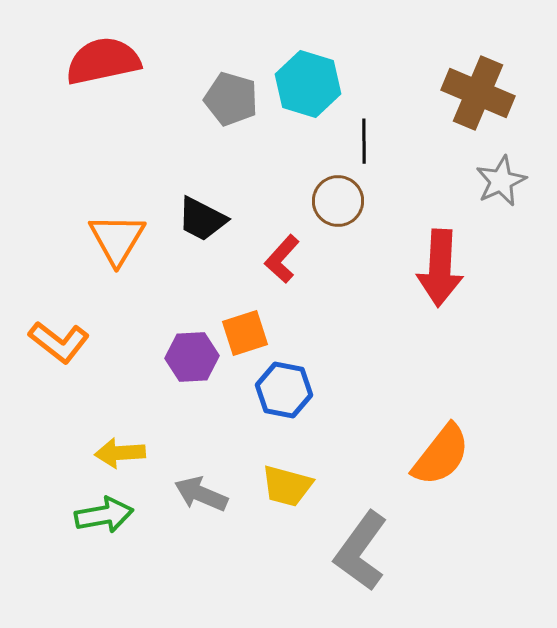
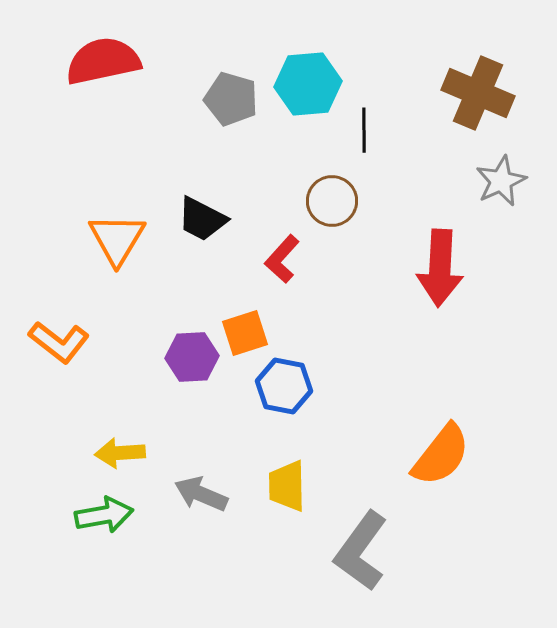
cyan hexagon: rotated 22 degrees counterclockwise
black line: moved 11 px up
brown circle: moved 6 px left
blue hexagon: moved 4 px up
yellow trapezoid: rotated 74 degrees clockwise
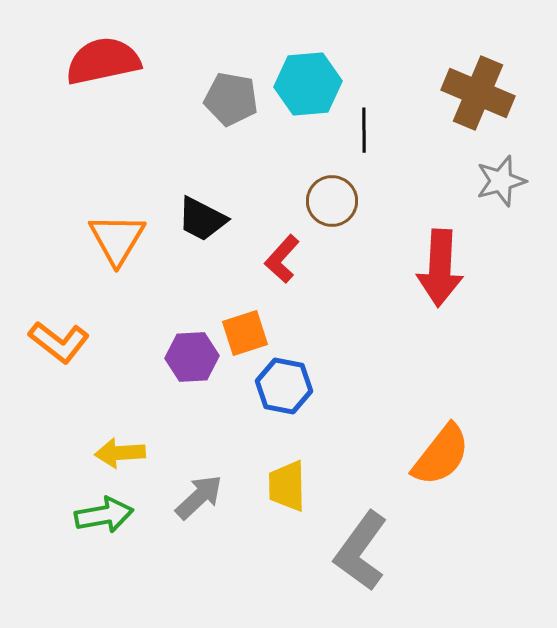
gray pentagon: rotated 6 degrees counterclockwise
gray star: rotated 9 degrees clockwise
gray arrow: moved 2 px left, 3 px down; rotated 114 degrees clockwise
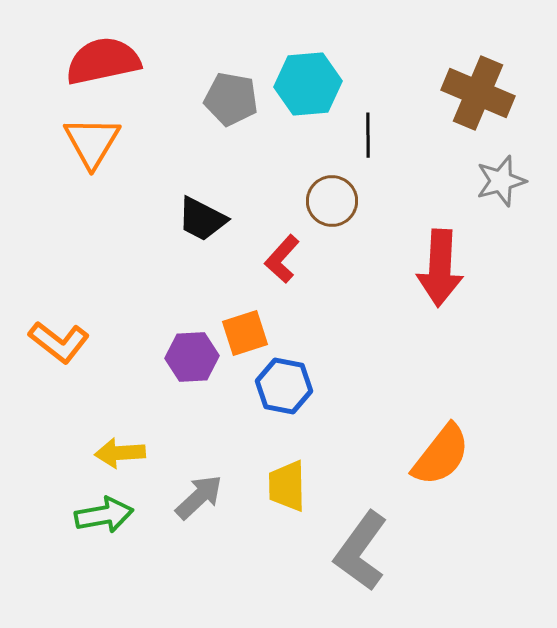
black line: moved 4 px right, 5 px down
orange triangle: moved 25 px left, 97 px up
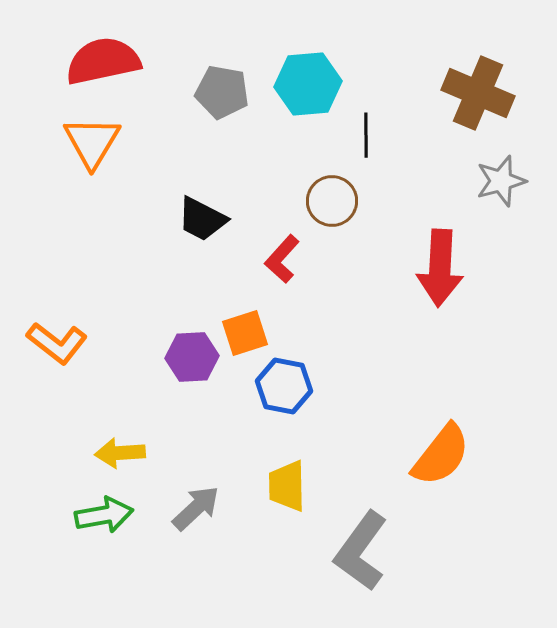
gray pentagon: moved 9 px left, 7 px up
black line: moved 2 px left
orange L-shape: moved 2 px left, 1 px down
gray arrow: moved 3 px left, 11 px down
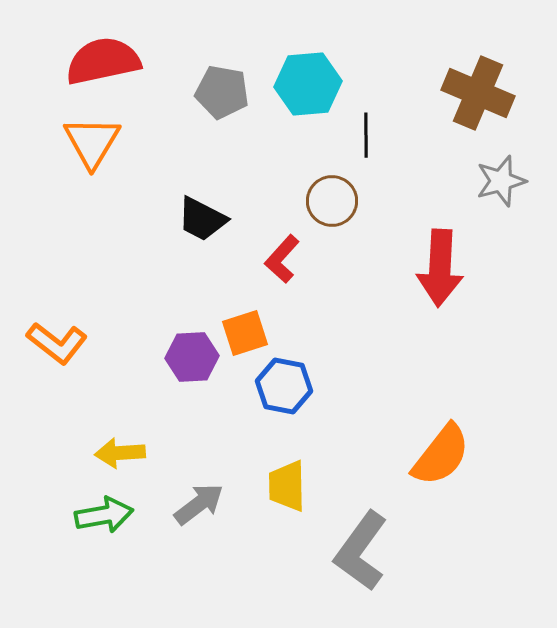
gray arrow: moved 3 px right, 4 px up; rotated 6 degrees clockwise
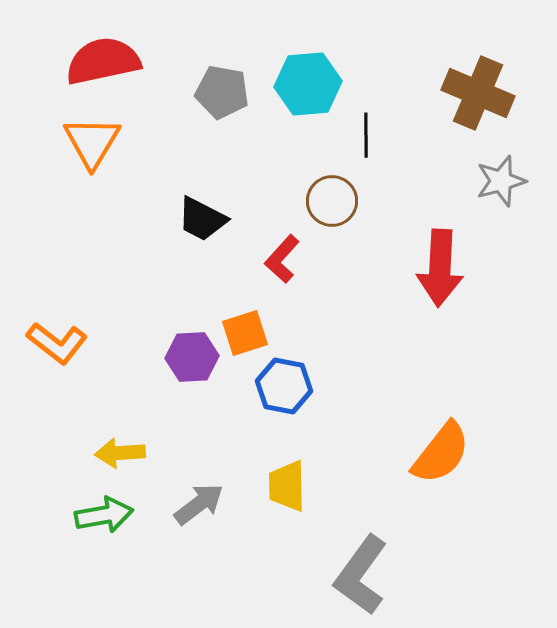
orange semicircle: moved 2 px up
gray L-shape: moved 24 px down
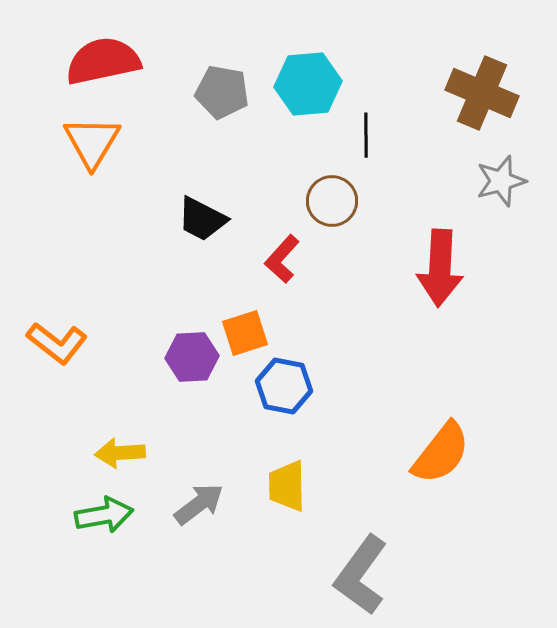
brown cross: moved 4 px right
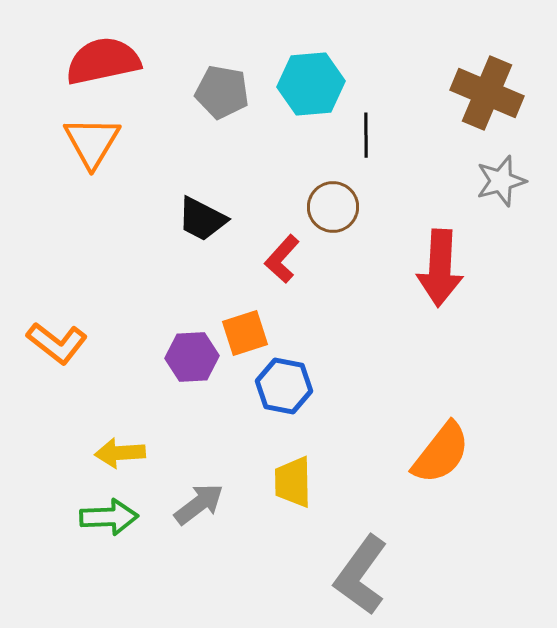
cyan hexagon: moved 3 px right
brown cross: moved 5 px right
brown circle: moved 1 px right, 6 px down
yellow trapezoid: moved 6 px right, 4 px up
green arrow: moved 5 px right, 2 px down; rotated 8 degrees clockwise
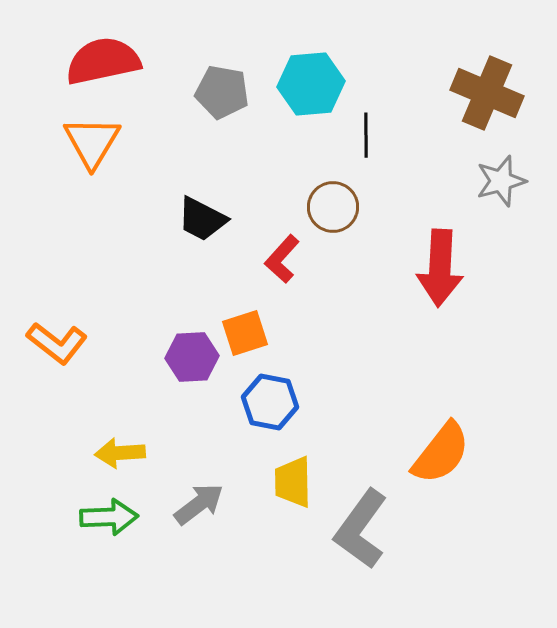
blue hexagon: moved 14 px left, 16 px down
gray L-shape: moved 46 px up
